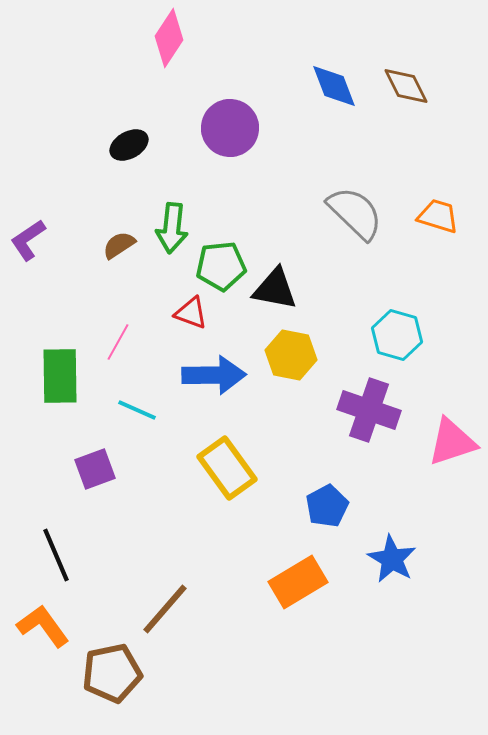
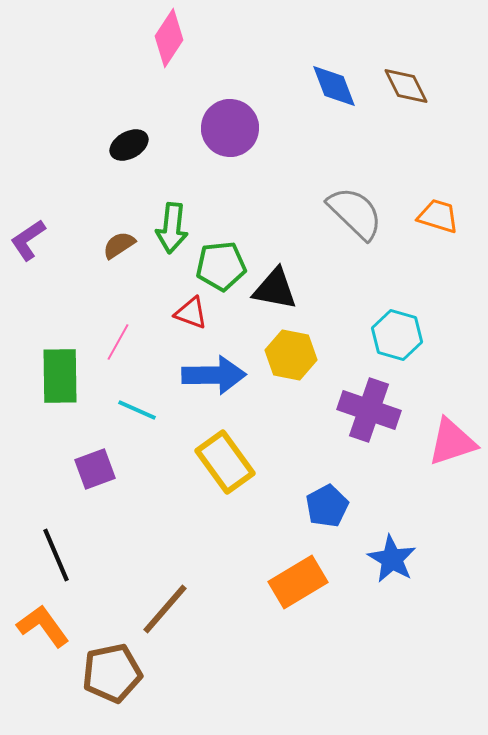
yellow rectangle: moved 2 px left, 6 px up
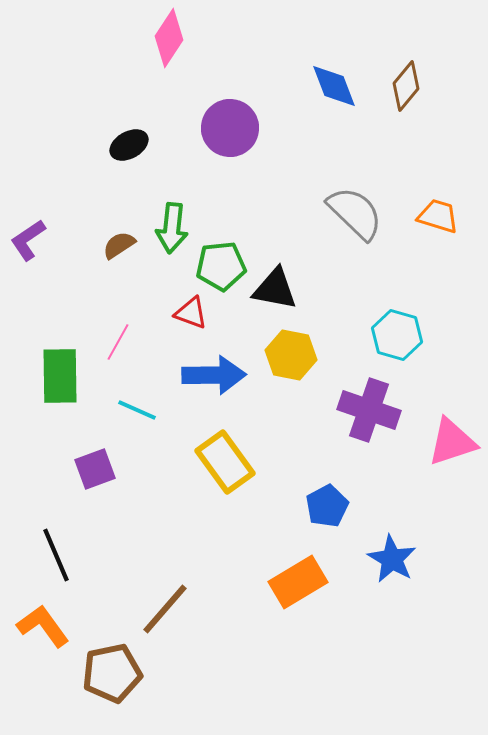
brown diamond: rotated 66 degrees clockwise
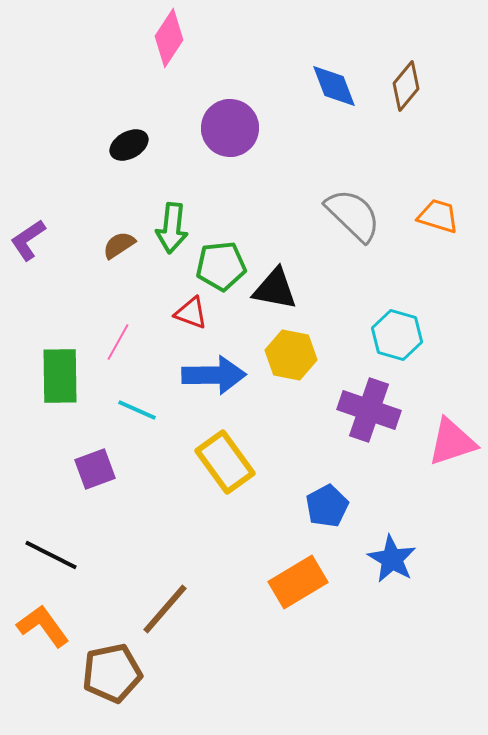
gray semicircle: moved 2 px left, 2 px down
black line: moved 5 px left; rotated 40 degrees counterclockwise
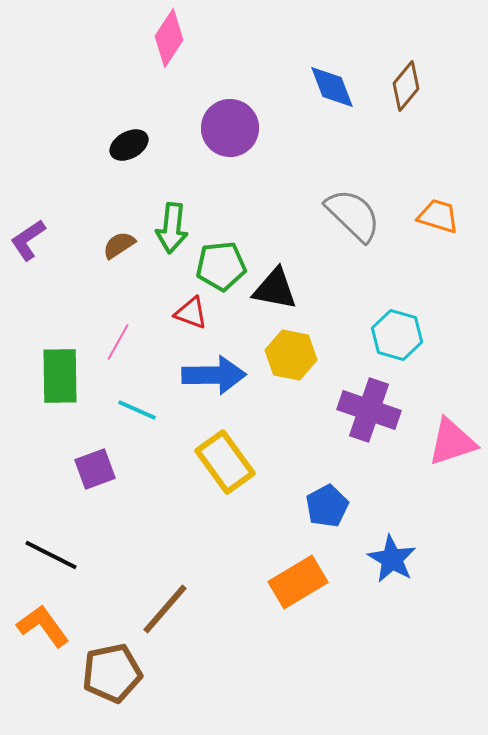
blue diamond: moved 2 px left, 1 px down
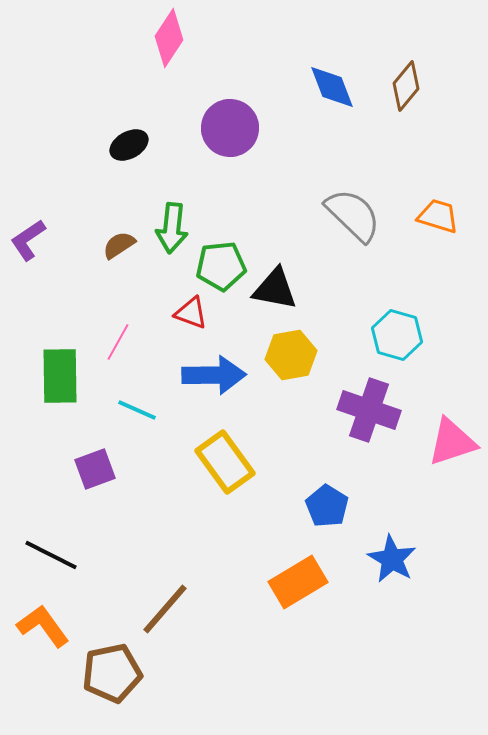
yellow hexagon: rotated 21 degrees counterclockwise
blue pentagon: rotated 12 degrees counterclockwise
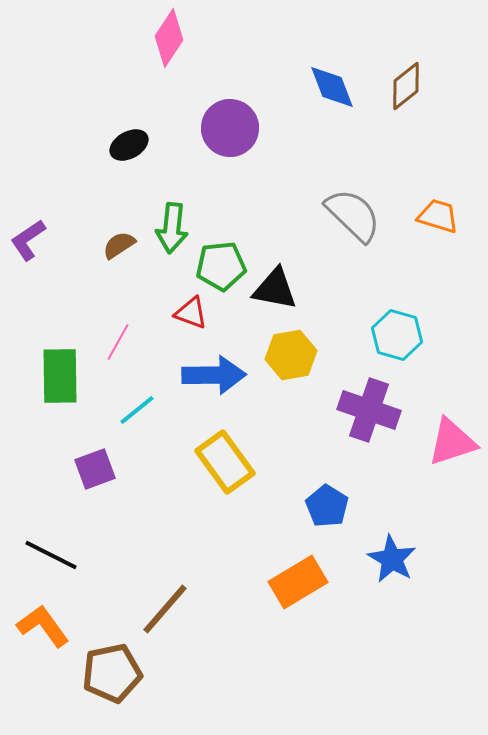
brown diamond: rotated 12 degrees clockwise
cyan line: rotated 63 degrees counterclockwise
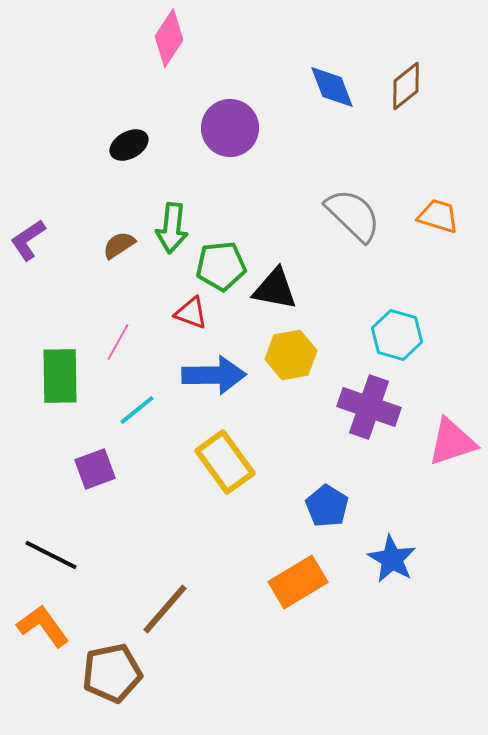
purple cross: moved 3 px up
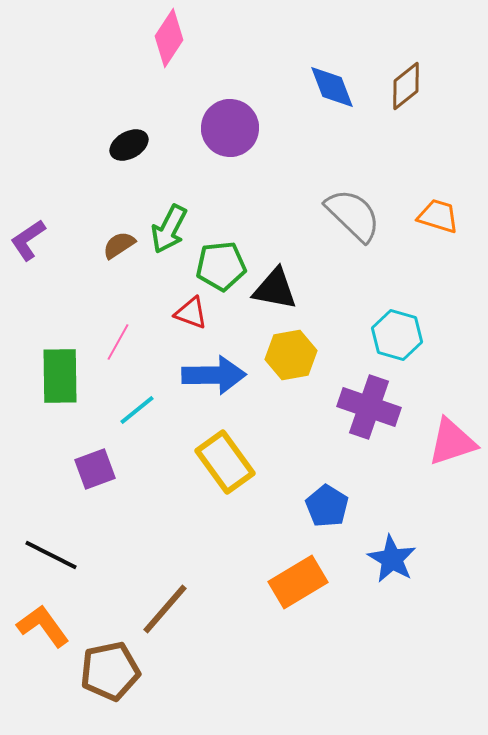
green arrow: moved 3 px left, 1 px down; rotated 21 degrees clockwise
brown pentagon: moved 2 px left, 2 px up
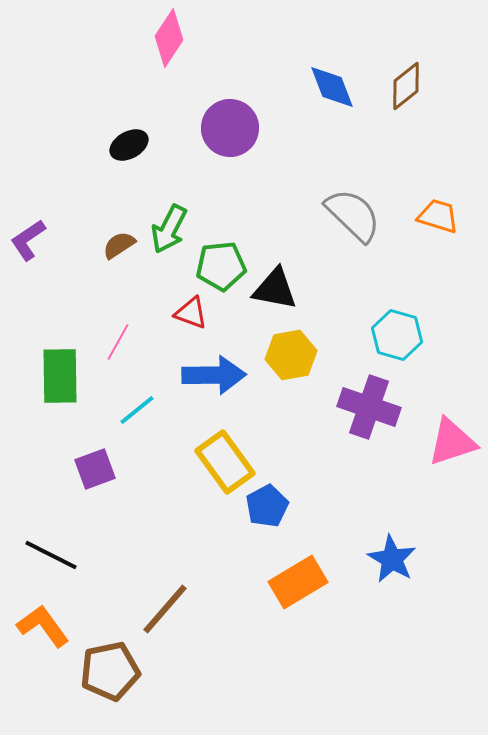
blue pentagon: moved 60 px left; rotated 12 degrees clockwise
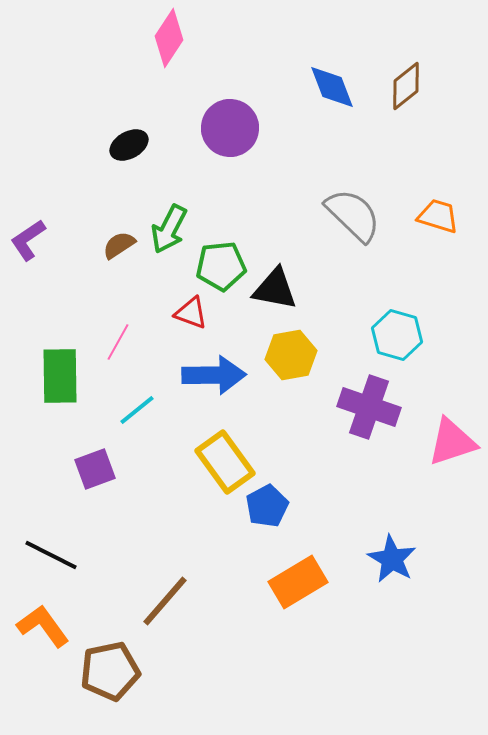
brown line: moved 8 px up
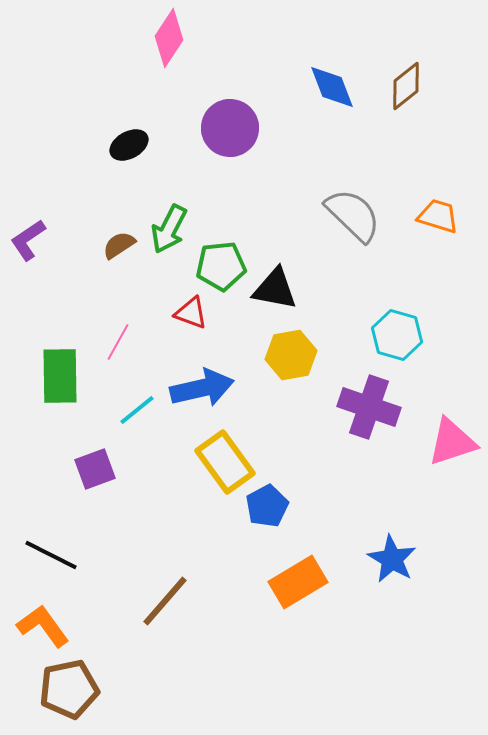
blue arrow: moved 12 px left, 13 px down; rotated 12 degrees counterclockwise
brown pentagon: moved 41 px left, 18 px down
